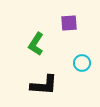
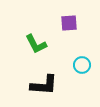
green L-shape: rotated 60 degrees counterclockwise
cyan circle: moved 2 px down
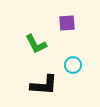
purple square: moved 2 px left
cyan circle: moved 9 px left
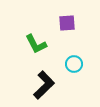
cyan circle: moved 1 px right, 1 px up
black L-shape: rotated 48 degrees counterclockwise
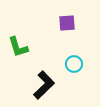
green L-shape: moved 18 px left, 3 px down; rotated 10 degrees clockwise
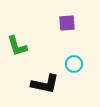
green L-shape: moved 1 px left, 1 px up
black L-shape: moved 1 px right, 1 px up; rotated 56 degrees clockwise
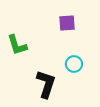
green L-shape: moved 1 px up
black L-shape: moved 1 px right; rotated 84 degrees counterclockwise
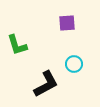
black L-shape: rotated 44 degrees clockwise
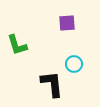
black L-shape: moved 6 px right; rotated 68 degrees counterclockwise
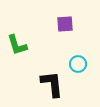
purple square: moved 2 px left, 1 px down
cyan circle: moved 4 px right
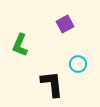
purple square: rotated 24 degrees counterclockwise
green L-shape: moved 3 px right; rotated 40 degrees clockwise
